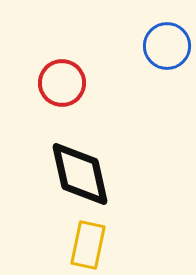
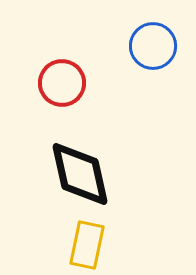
blue circle: moved 14 px left
yellow rectangle: moved 1 px left
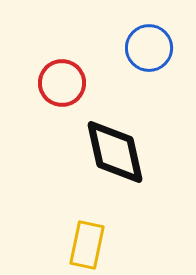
blue circle: moved 4 px left, 2 px down
black diamond: moved 35 px right, 22 px up
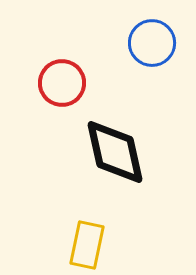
blue circle: moved 3 px right, 5 px up
